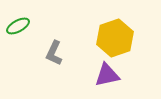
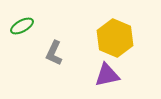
green ellipse: moved 4 px right
yellow hexagon: rotated 18 degrees counterclockwise
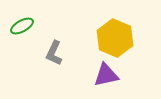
purple triangle: moved 1 px left
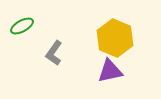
gray L-shape: rotated 10 degrees clockwise
purple triangle: moved 4 px right, 4 px up
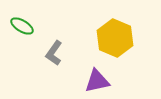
green ellipse: rotated 60 degrees clockwise
purple triangle: moved 13 px left, 10 px down
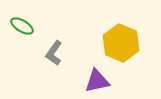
yellow hexagon: moved 6 px right, 5 px down
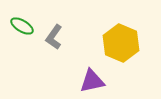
gray L-shape: moved 16 px up
purple triangle: moved 5 px left
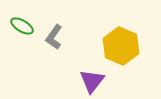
yellow hexagon: moved 3 px down
purple triangle: rotated 40 degrees counterclockwise
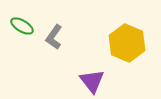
yellow hexagon: moved 6 px right, 3 px up
purple triangle: rotated 16 degrees counterclockwise
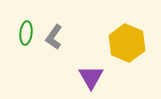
green ellipse: moved 4 px right, 7 px down; rotated 65 degrees clockwise
purple triangle: moved 1 px left, 4 px up; rotated 8 degrees clockwise
